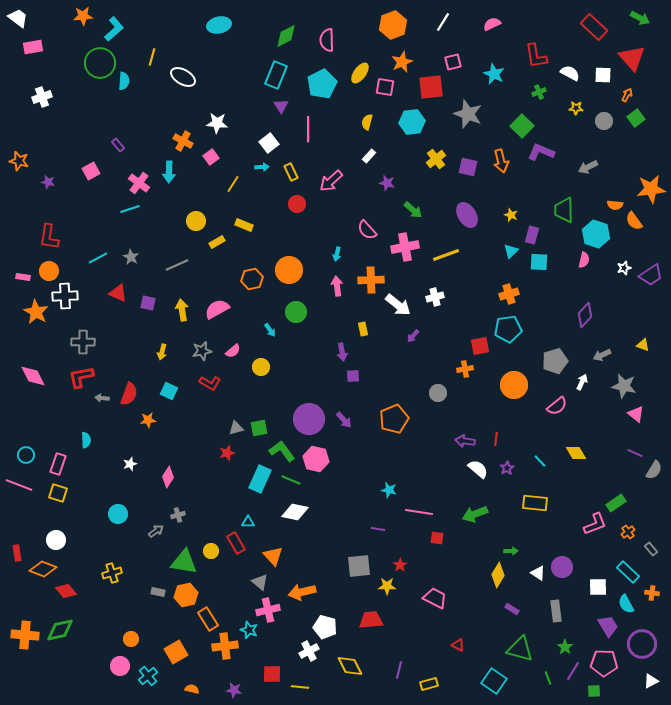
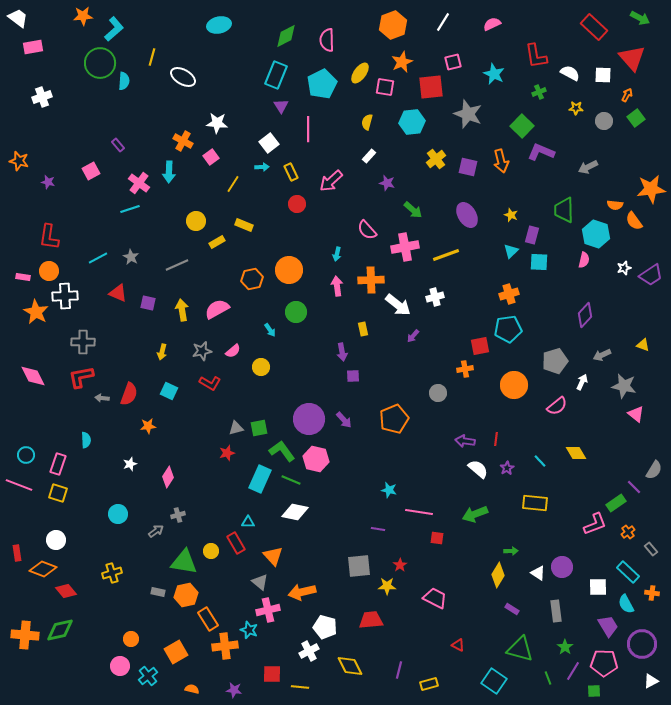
orange star at (148, 420): moved 6 px down
purple line at (635, 453): moved 1 px left, 34 px down; rotated 21 degrees clockwise
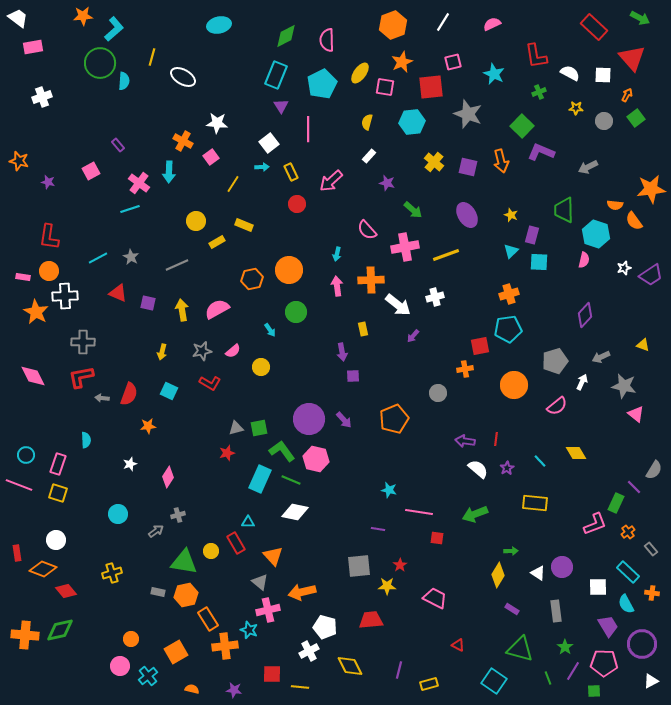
yellow cross at (436, 159): moved 2 px left, 3 px down; rotated 12 degrees counterclockwise
gray arrow at (602, 355): moved 1 px left, 2 px down
green rectangle at (616, 503): rotated 30 degrees counterclockwise
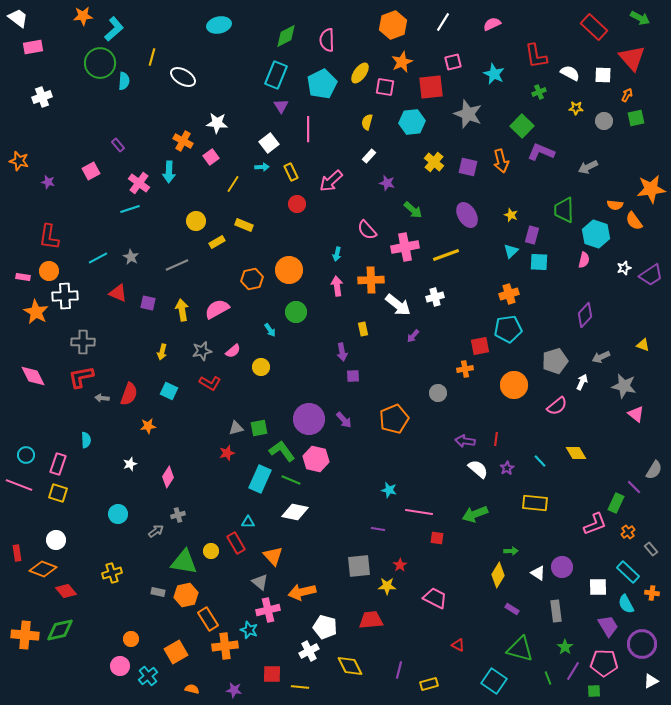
green square at (636, 118): rotated 24 degrees clockwise
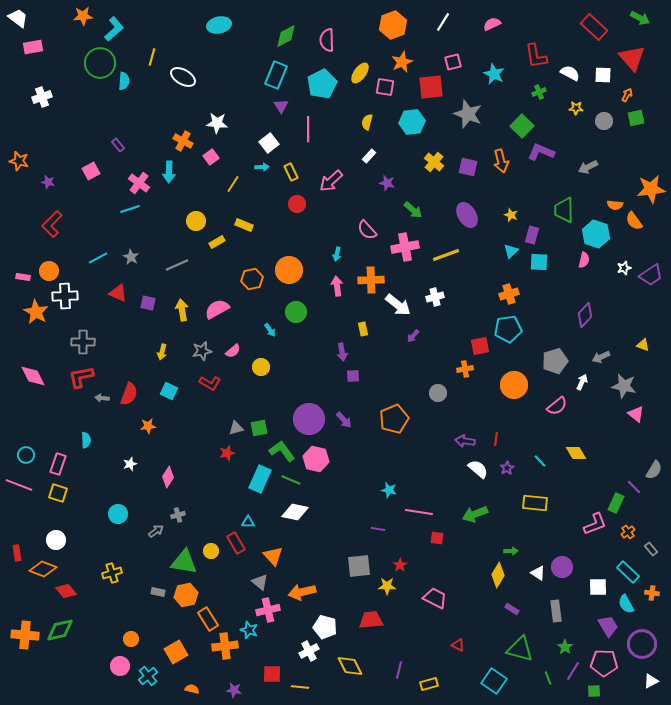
red L-shape at (49, 237): moved 3 px right, 13 px up; rotated 36 degrees clockwise
